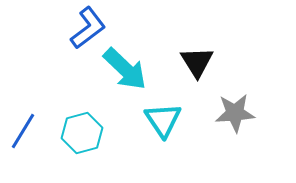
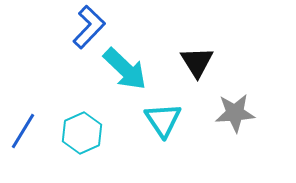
blue L-shape: moved 1 px right, 1 px up; rotated 9 degrees counterclockwise
cyan hexagon: rotated 9 degrees counterclockwise
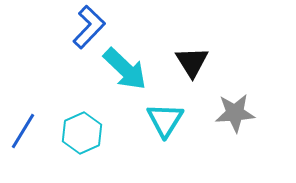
black triangle: moved 5 px left
cyan triangle: moved 2 px right; rotated 6 degrees clockwise
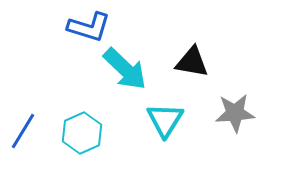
blue L-shape: rotated 63 degrees clockwise
black triangle: rotated 48 degrees counterclockwise
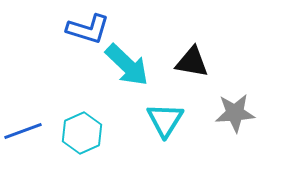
blue L-shape: moved 1 px left, 2 px down
cyan arrow: moved 2 px right, 4 px up
blue line: rotated 39 degrees clockwise
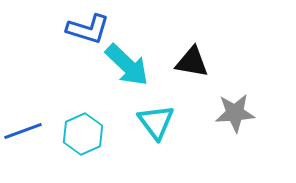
cyan triangle: moved 9 px left, 2 px down; rotated 9 degrees counterclockwise
cyan hexagon: moved 1 px right, 1 px down
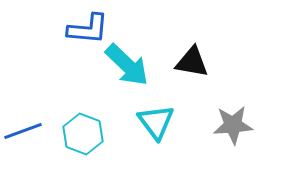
blue L-shape: rotated 12 degrees counterclockwise
gray star: moved 2 px left, 12 px down
cyan hexagon: rotated 15 degrees counterclockwise
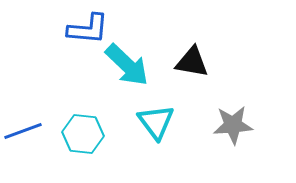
cyan hexagon: rotated 15 degrees counterclockwise
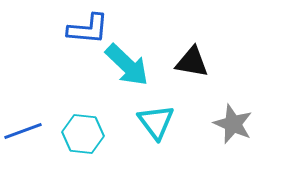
gray star: moved 1 px up; rotated 27 degrees clockwise
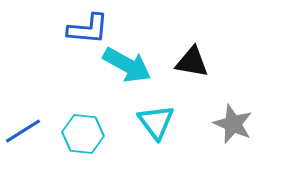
cyan arrow: rotated 15 degrees counterclockwise
blue line: rotated 12 degrees counterclockwise
